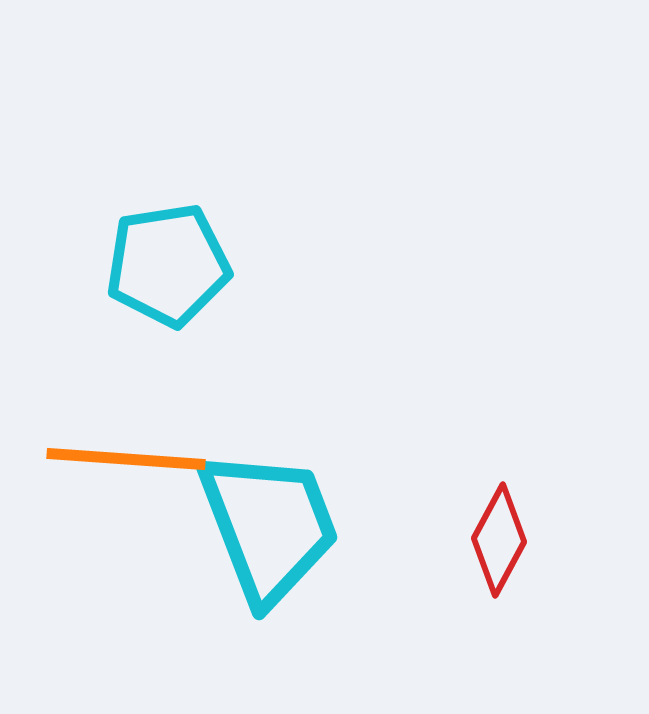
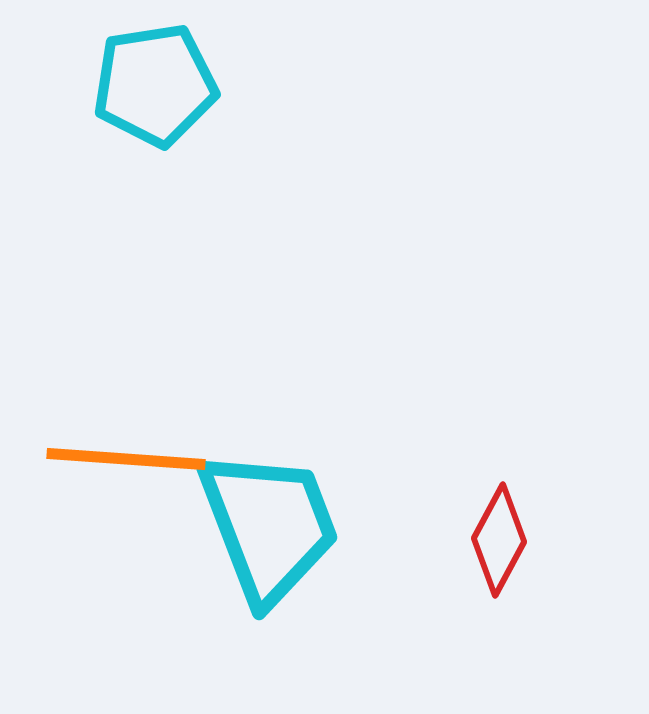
cyan pentagon: moved 13 px left, 180 px up
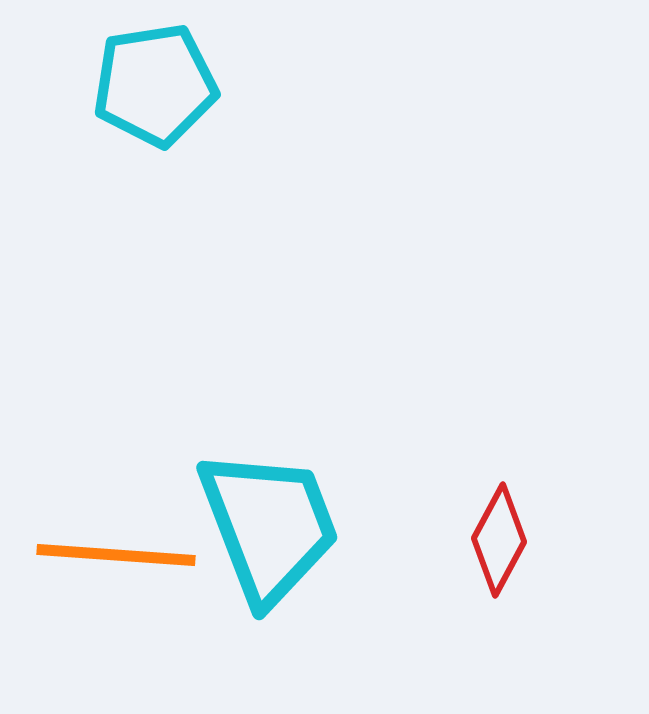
orange line: moved 10 px left, 96 px down
